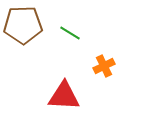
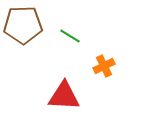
green line: moved 3 px down
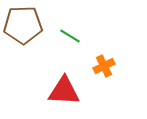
red triangle: moved 5 px up
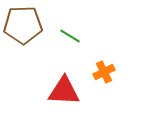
orange cross: moved 6 px down
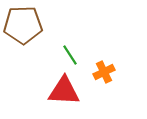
green line: moved 19 px down; rotated 25 degrees clockwise
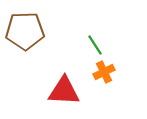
brown pentagon: moved 2 px right, 6 px down
green line: moved 25 px right, 10 px up
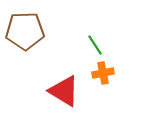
orange cross: moved 1 px left, 1 px down; rotated 15 degrees clockwise
red triangle: rotated 28 degrees clockwise
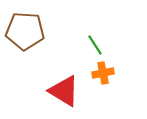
brown pentagon: rotated 6 degrees clockwise
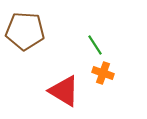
orange cross: rotated 30 degrees clockwise
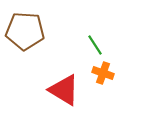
red triangle: moved 1 px up
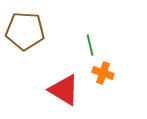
green line: moved 5 px left; rotated 20 degrees clockwise
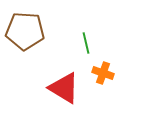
green line: moved 4 px left, 2 px up
red triangle: moved 2 px up
